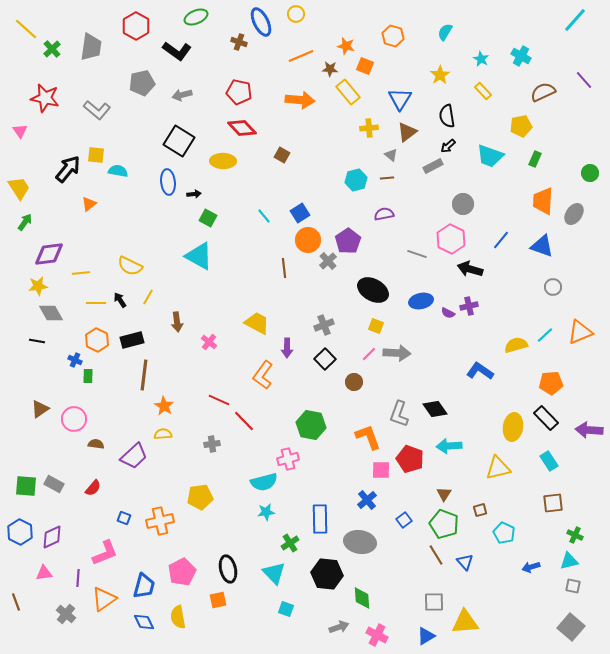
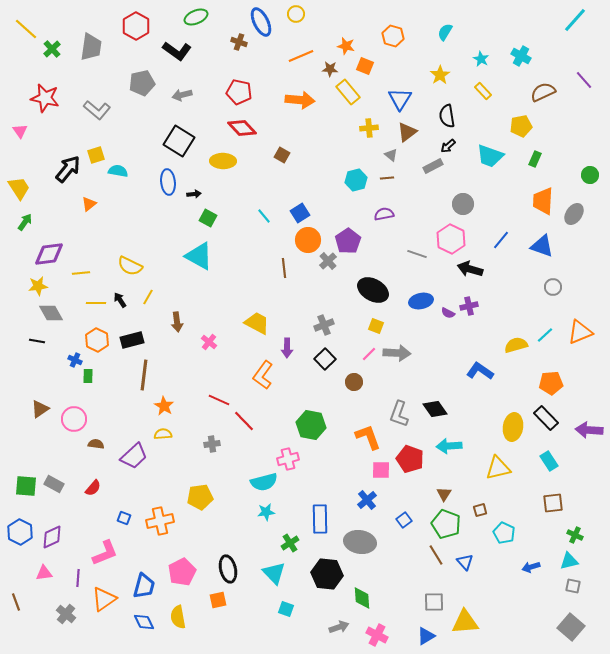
yellow square at (96, 155): rotated 24 degrees counterclockwise
green circle at (590, 173): moved 2 px down
green pentagon at (444, 524): moved 2 px right
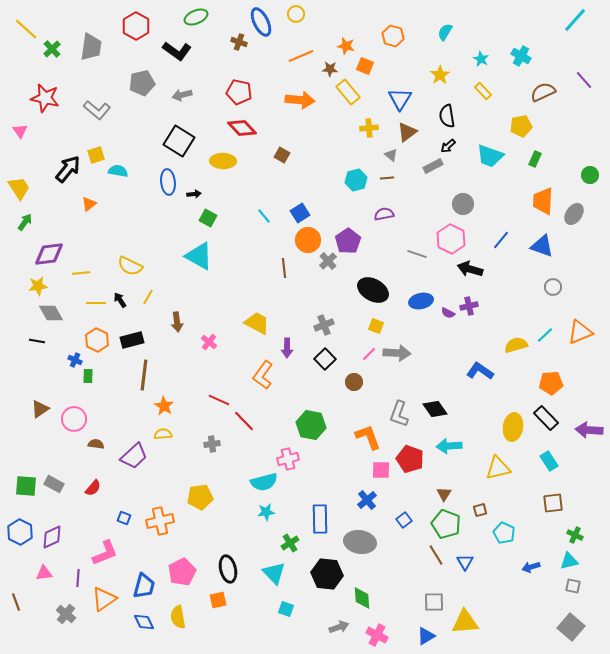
blue triangle at (465, 562): rotated 12 degrees clockwise
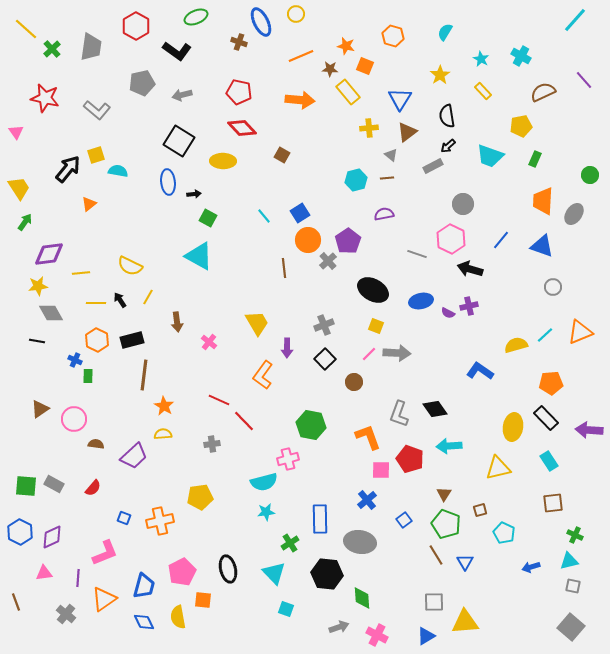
pink triangle at (20, 131): moved 4 px left, 1 px down
yellow trapezoid at (257, 323): rotated 32 degrees clockwise
orange square at (218, 600): moved 15 px left; rotated 18 degrees clockwise
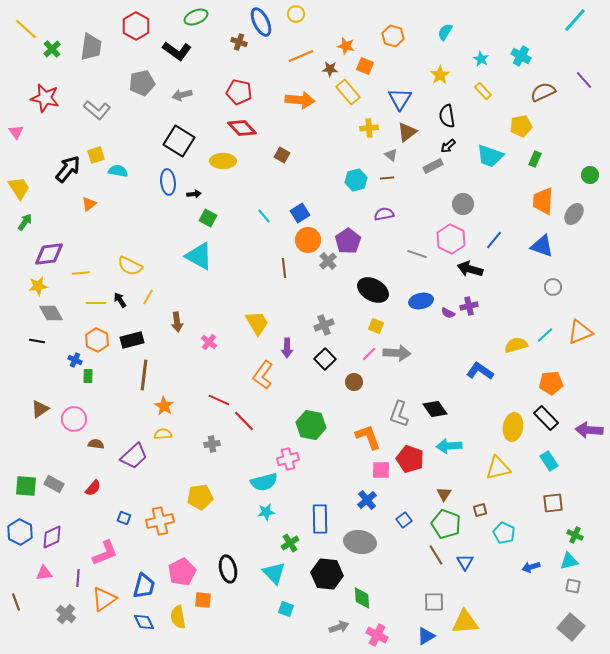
blue line at (501, 240): moved 7 px left
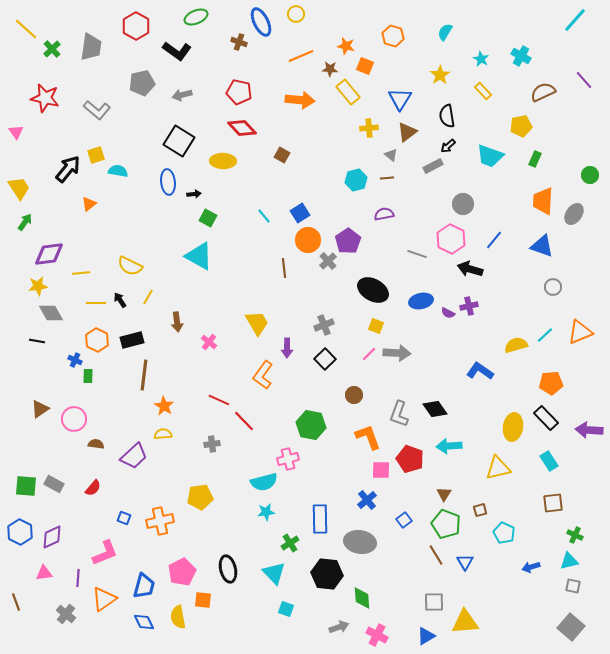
brown circle at (354, 382): moved 13 px down
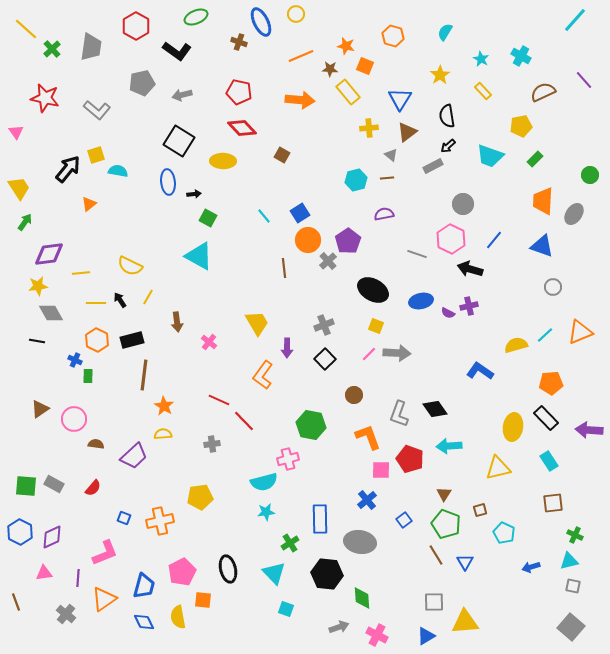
green rectangle at (535, 159): rotated 21 degrees clockwise
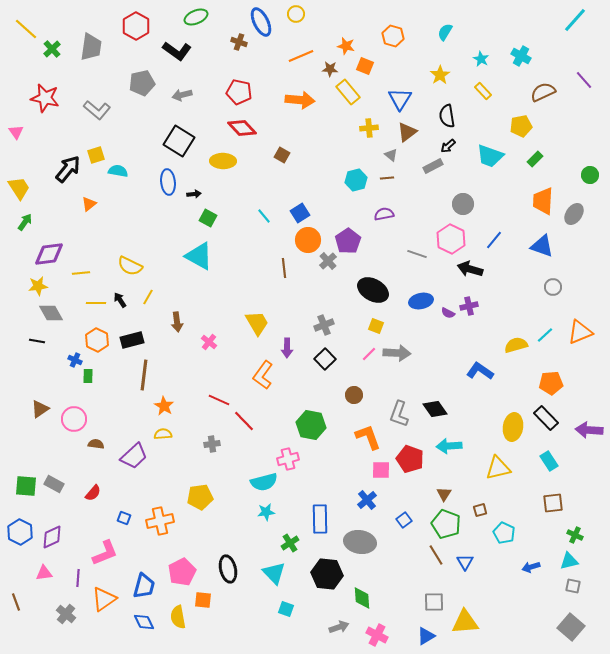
red semicircle at (93, 488): moved 5 px down
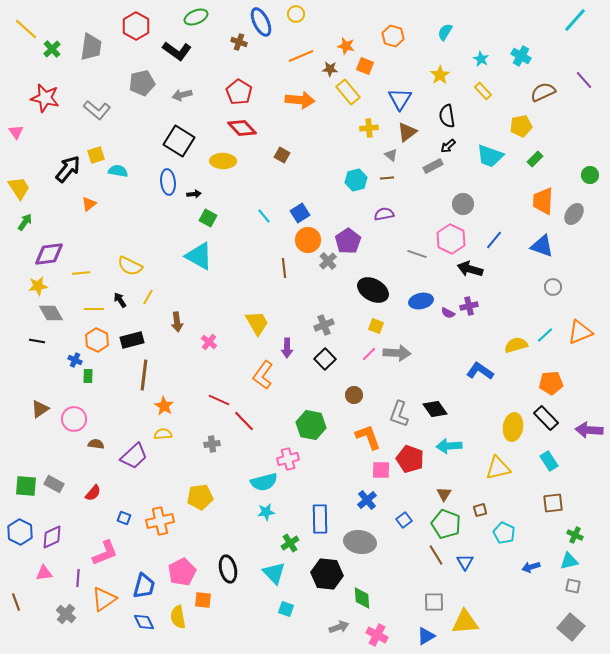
red pentagon at (239, 92): rotated 20 degrees clockwise
yellow line at (96, 303): moved 2 px left, 6 px down
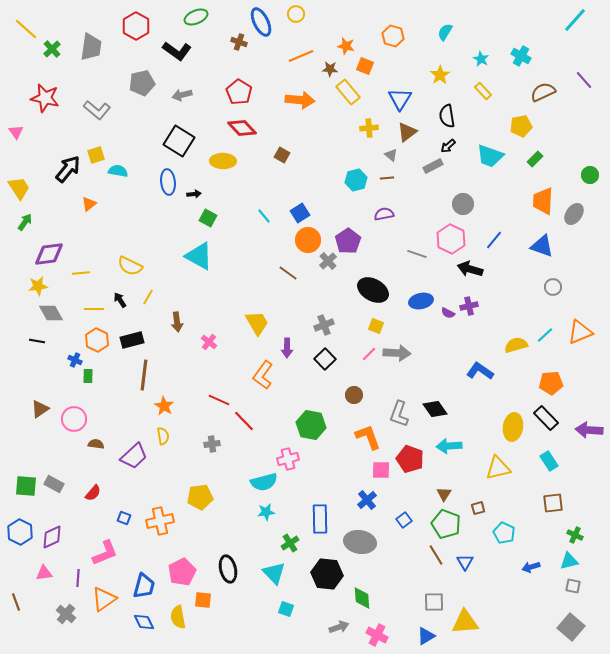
brown line at (284, 268): moved 4 px right, 5 px down; rotated 48 degrees counterclockwise
yellow semicircle at (163, 434): moved 2 px down; rotated 84 degrees clockwise
brown square at (480, 510): moved 2 px left, 2 px up
